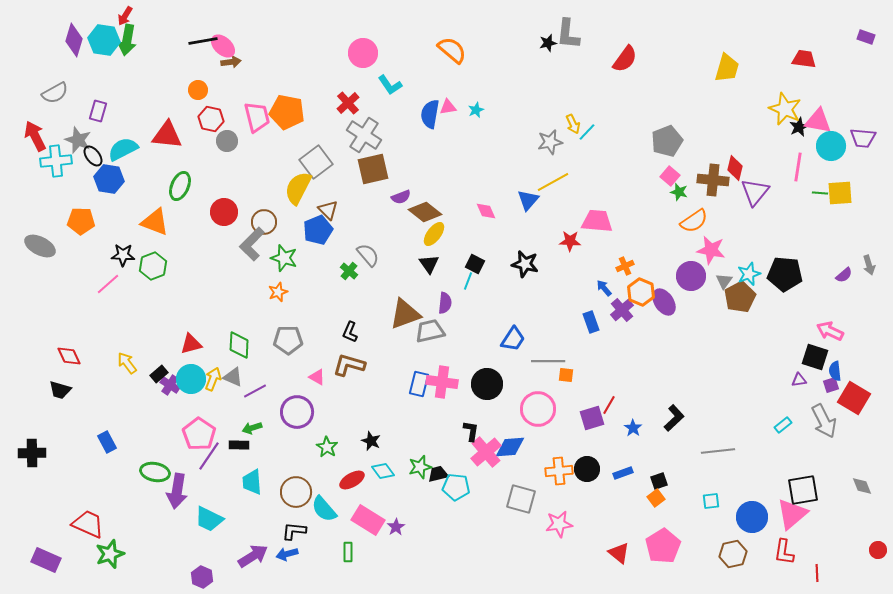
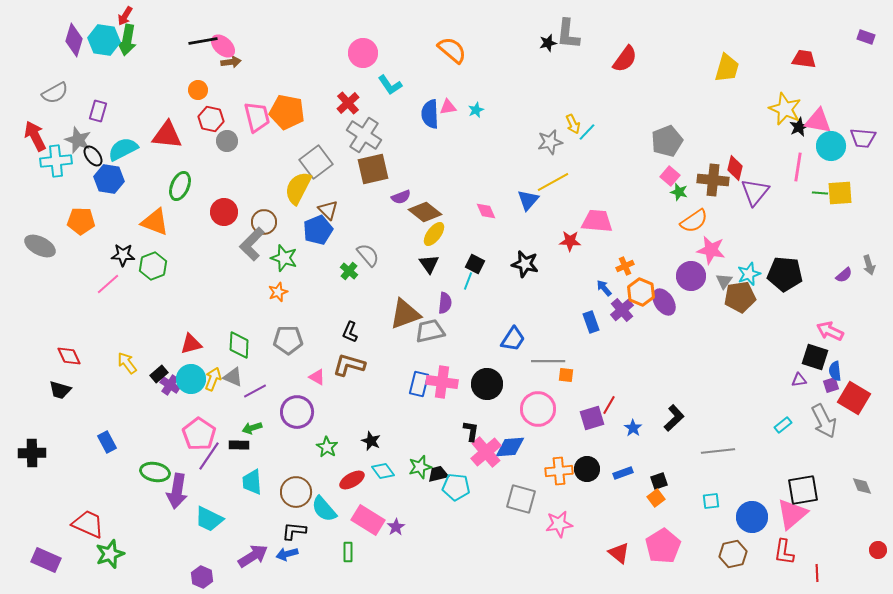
blue semicircle at (430, 114): rotated 12 degrees counterclockwise
brown pentagon at (740, 297): rotated 20 degrees clockwise
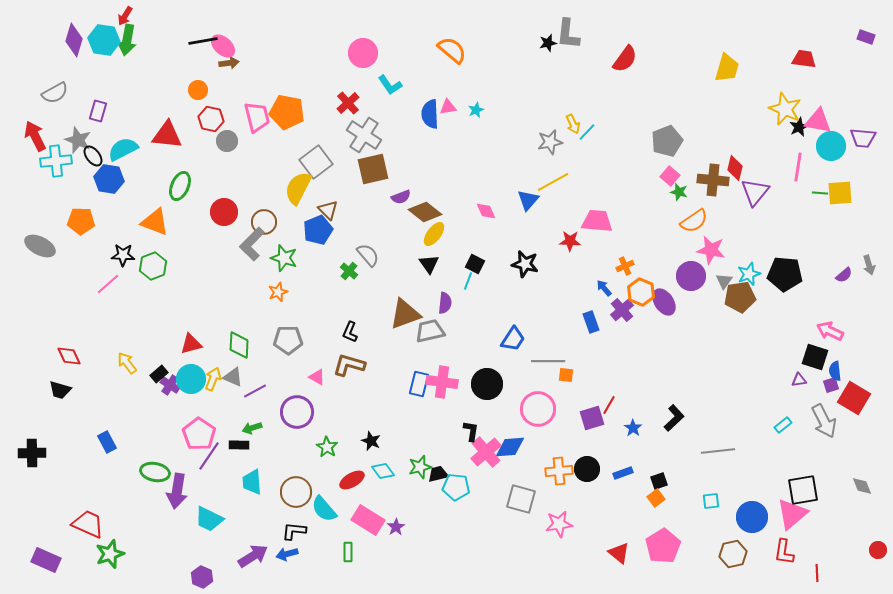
brown arrow at (231, 62): moved 2 px left, 1 px down
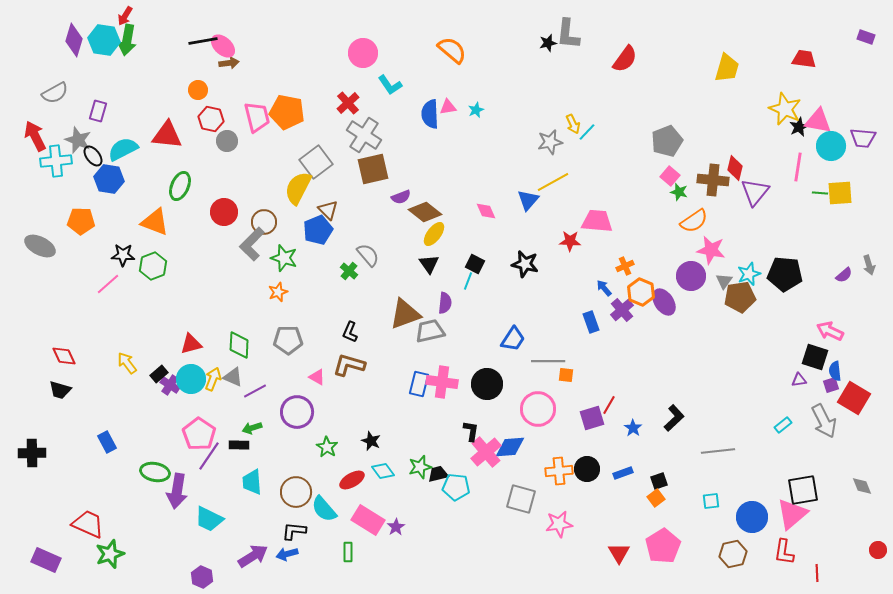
red diamond at (69, 356): moved 5 px left
red triangle at (619, 553): rotated 20 degrees clockwise
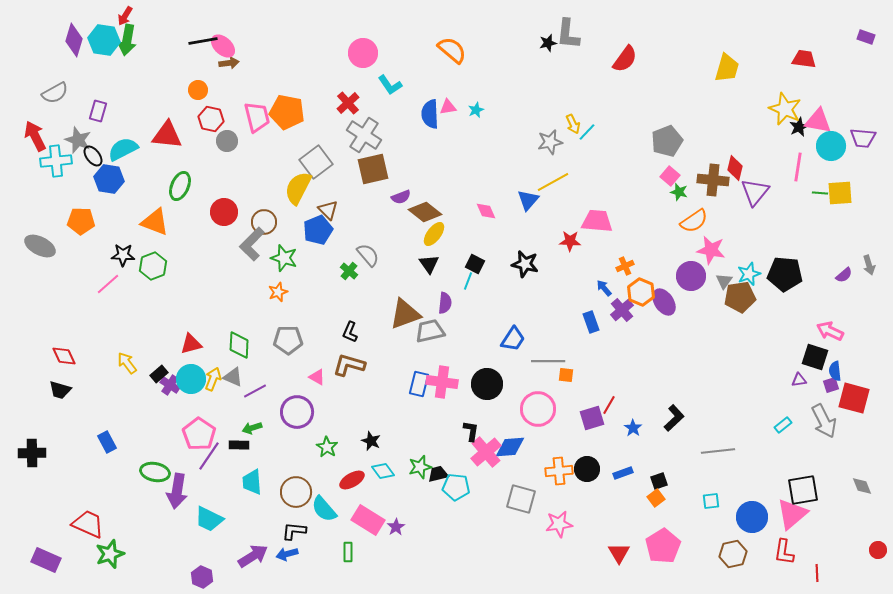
red square at (854, 398): rotated 16 degrees counterclockwise
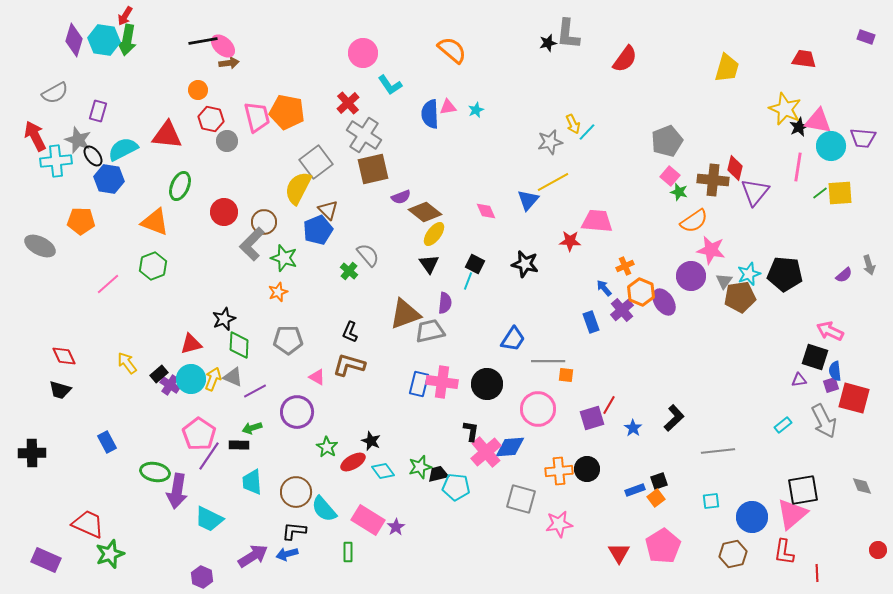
green line at (820, 193): rotated 42 degrees counterclockwise
black star at (123, 255): moved 101 px right, 64 px down; rotated 25 degrees counterclockwise
blue rectangle at (623, 473): moved 12 px right, 17 px down
red ellipse at (352, 480): moved 1 px right, 18 px up
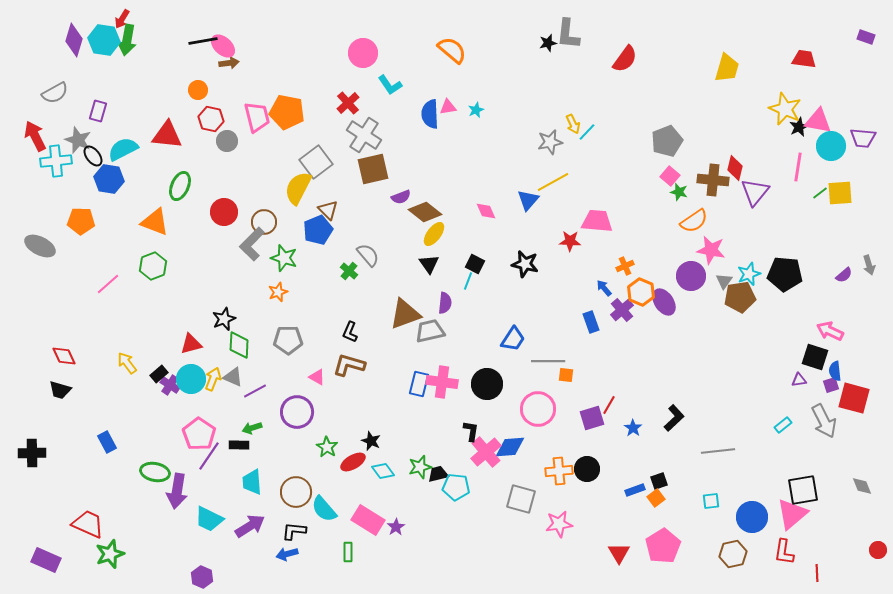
red arrow at (125, 16): moved 3 px left, 3 px down
purple arrow at (253, 556): moved 3 px left, 30 px up
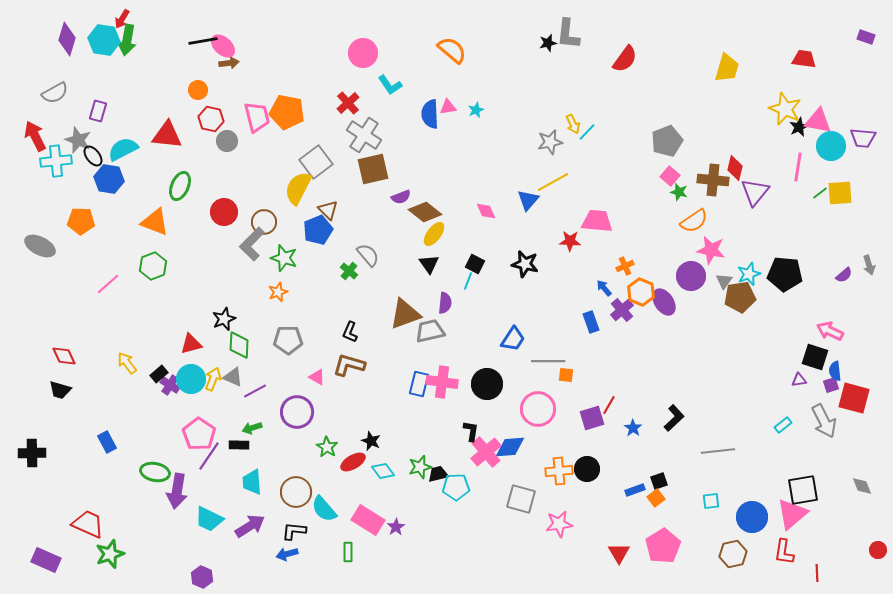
purple diamond at (74, 40): moved 7 px left, 1 px up
cyan pentagon at (456, 487): rotated 8 degrees counterclockwise
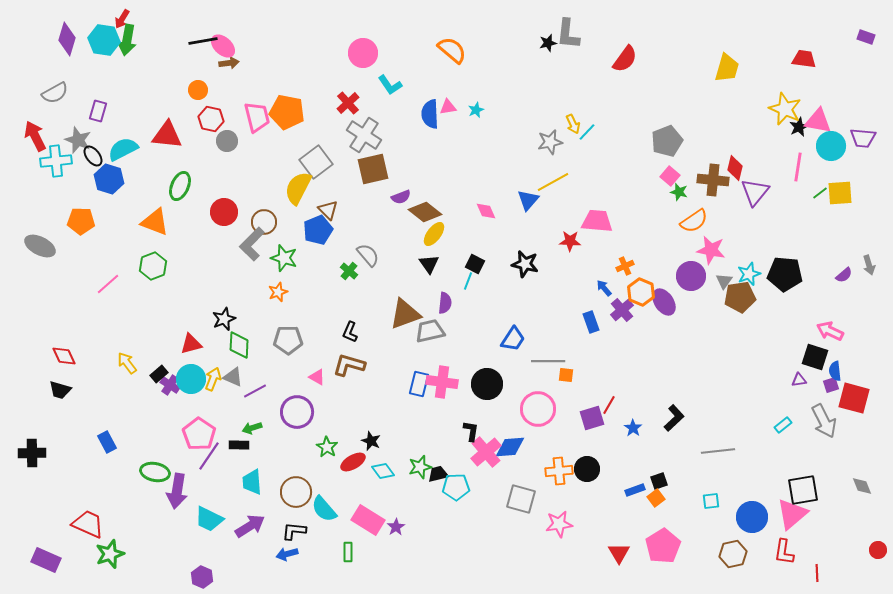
blue hexagon at (109, 179): rotated 8 degrees clockwise
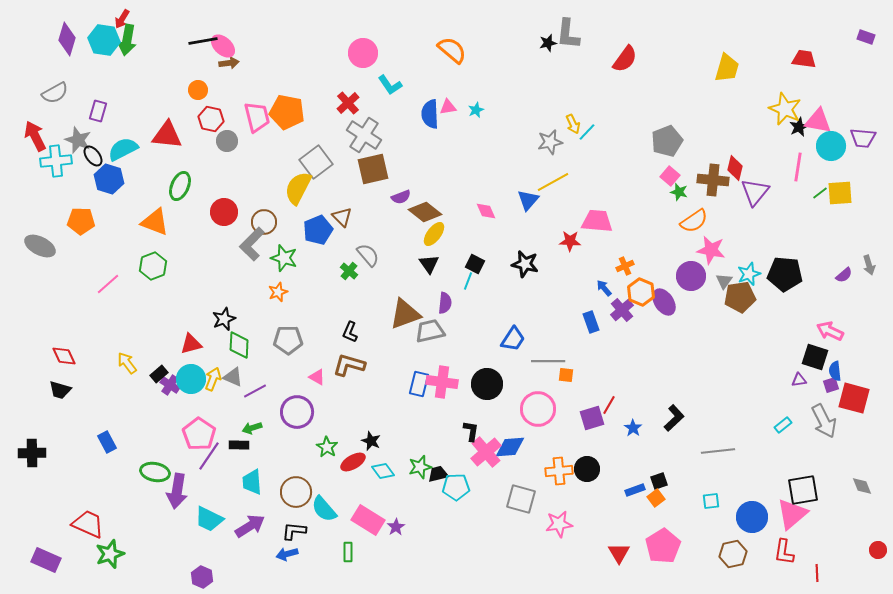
brown triangle at (328, 210): moved 14 px right, 7 px down
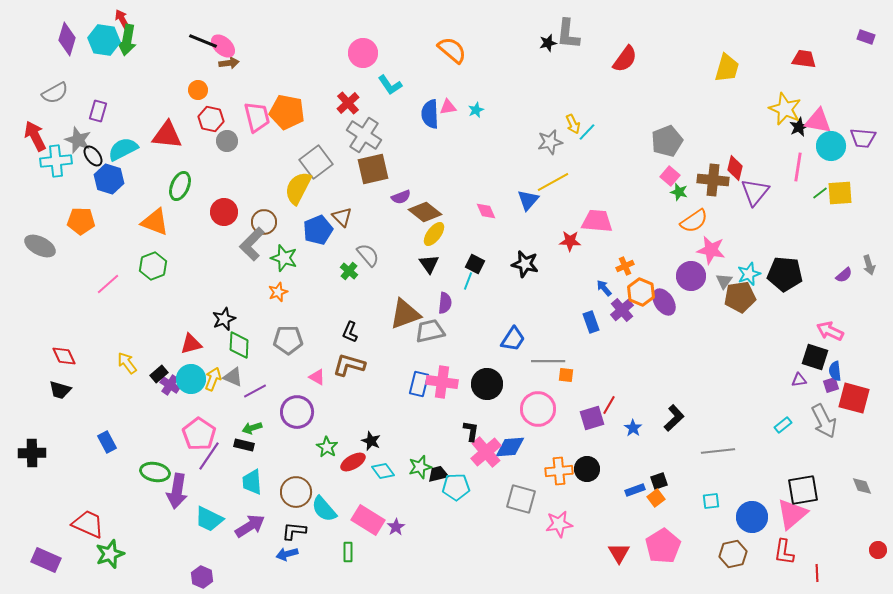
red arrow at (122, 19): rotated 120 degrees clockwise
black line at (203, 41): rotated 32 degrees clockwise
black rectangle at (239, 445): moved 5 px right; rotated 12 degrees clockwise
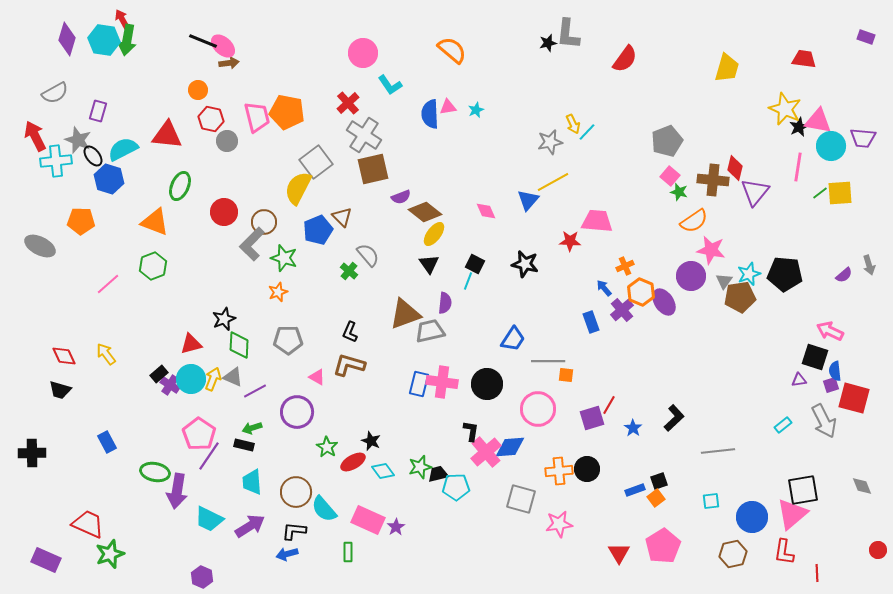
yellow arrow at (127, 363): moved 21 px left, 9 px up
pink rectangle at (368, 520): rotated 8 degrees counterclockwise
